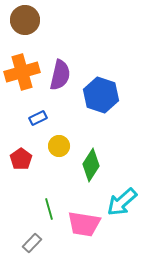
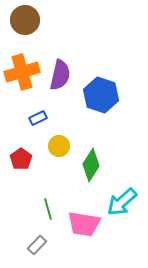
green line: moved 1 px left
gray rectangle: moved 5 px right, 2 px down
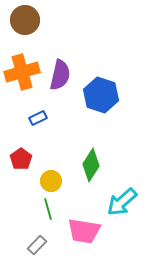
yellow circle: moved 8 px left, 35 px down
pink trapezoid: moved 7 px down
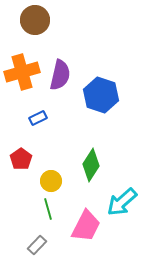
brown circle: moved 10 px right
pink trapezoid: moved 2 px right, 5 px up; rotated 72 degrees counterclockwise
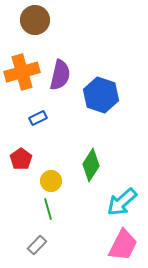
pink trapezoid: moved 37 px right, 19 px down
